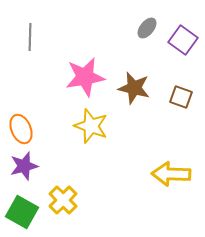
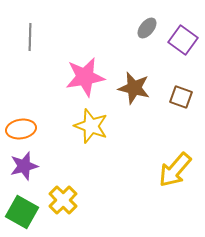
orange ellipse: rotated 76 degrees counterclockwise
yellow arrow: moved 4 px right, 4 px up; rotated 51 degrees counterclockwise
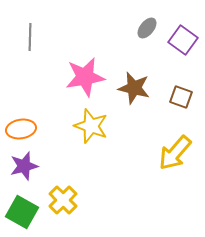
yellow arrow: moved 17 px up
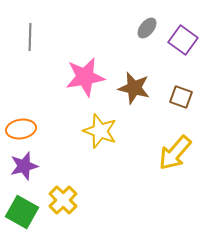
yellow star: moved 9 px right, 5 px down
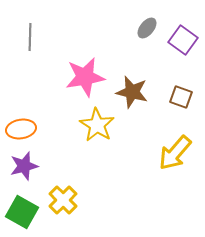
brown star: moved 2 px left, 4 px down
yellow star: moved 3 px left, 6 px up; rotated 12 degrees clockwise
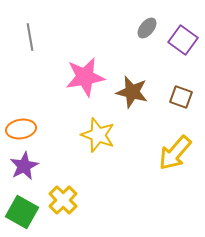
gray line: rotated 12 degrees counterclockwise
yellow star: moved 1 px right, 10 px down; rotated 12 degrees counterclockwise
purple star: rotated 12 degrees counterclockwise
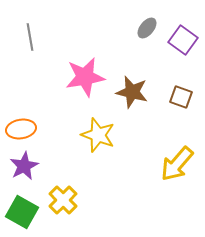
yellow arrow: moved 2 px right, 11 px down
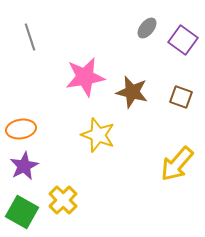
gray line: rotated 8 degrees counterclockwise
